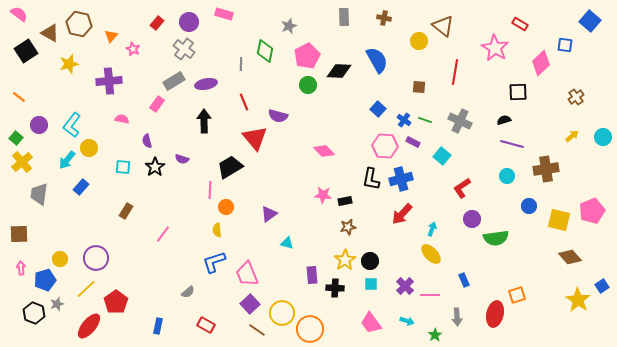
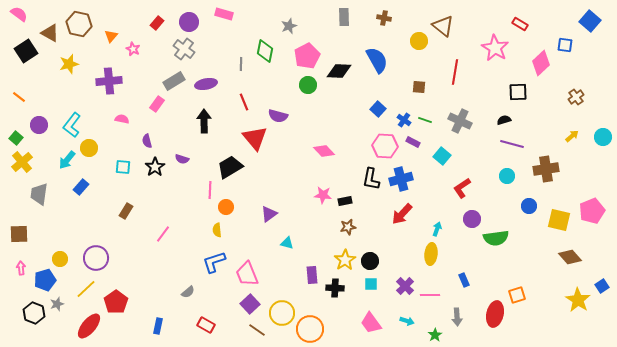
cyan arrow at (432, 229): moved 5 px right
yellow ellipse at (431, 254): rotated 50 degrees clockwise
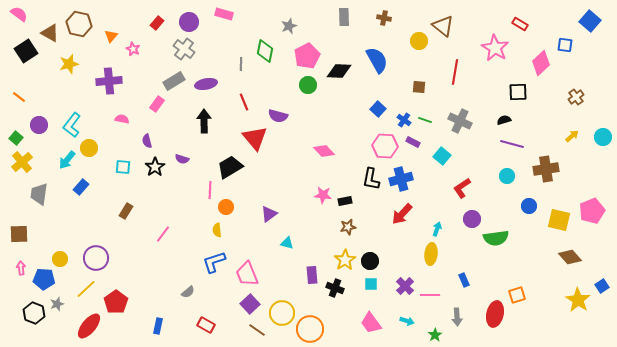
blue pentagon at (45, 280): moved 1 px left, 1 px up; rotated 20 degrees clockwise
black cross at (335, 288): rotated 18 degrees clockwise
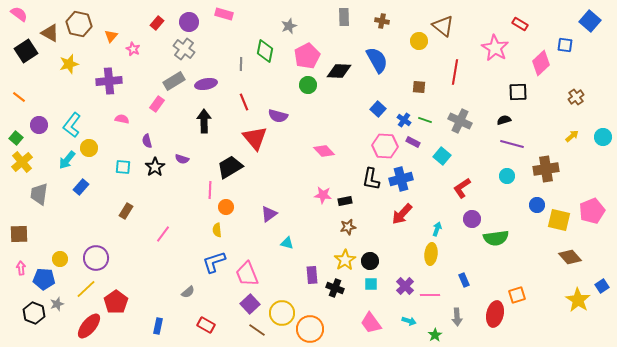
brown cross at (384, 18): moved 2 px left, 3 px down
blue circle at (529, 206): moved 8 px right, 1 px up
cyan arrow at (407, 321): moved 2 px right
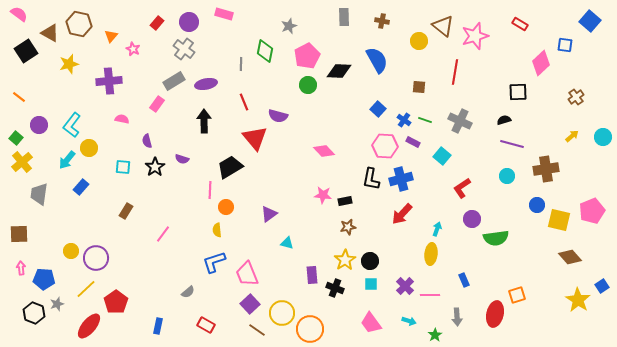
pink star at (495, 48): moved 20 px left, 12 px up; rotated 24 degrees clockwise
yellow circle at (60, 259): moved 11 px right, 8 px up
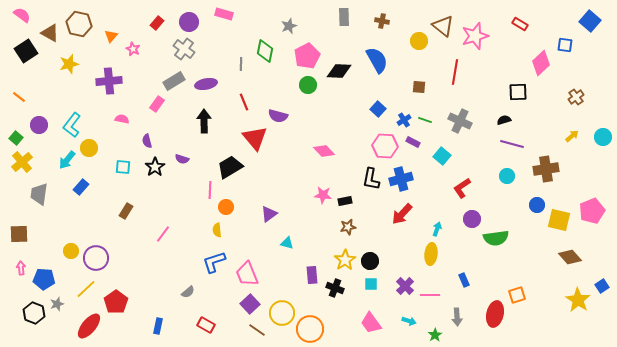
pink semicircle at (19, 14): moved 3 px right, 1 px down
blue cross at (404, 120): rotated 24 degrees clockwise
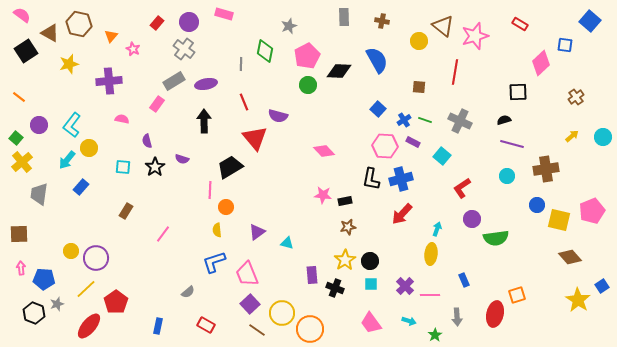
purple triangle at (269, 214): moved 12 px left, 18 px down
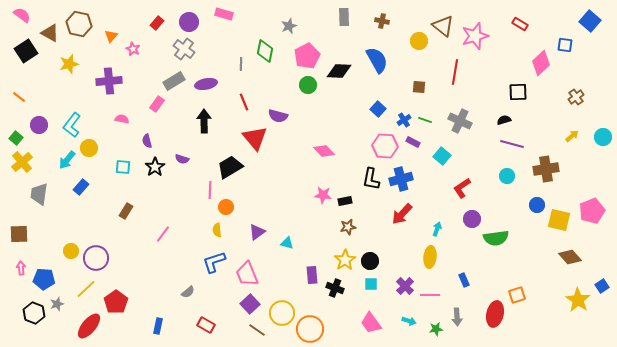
yellow ellipse at (431, 254): moved 1 px left, 3 px down
green star at (435, 335): moved 1 px right, 6 px up; rotated 24 degrees clockwise
